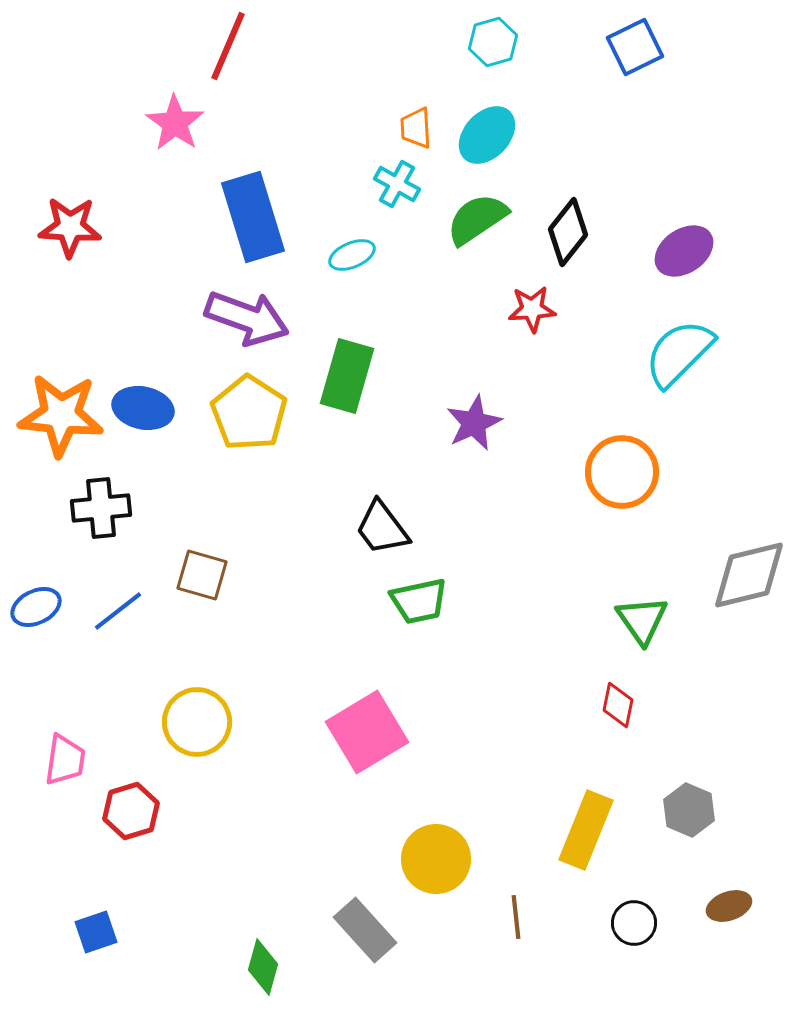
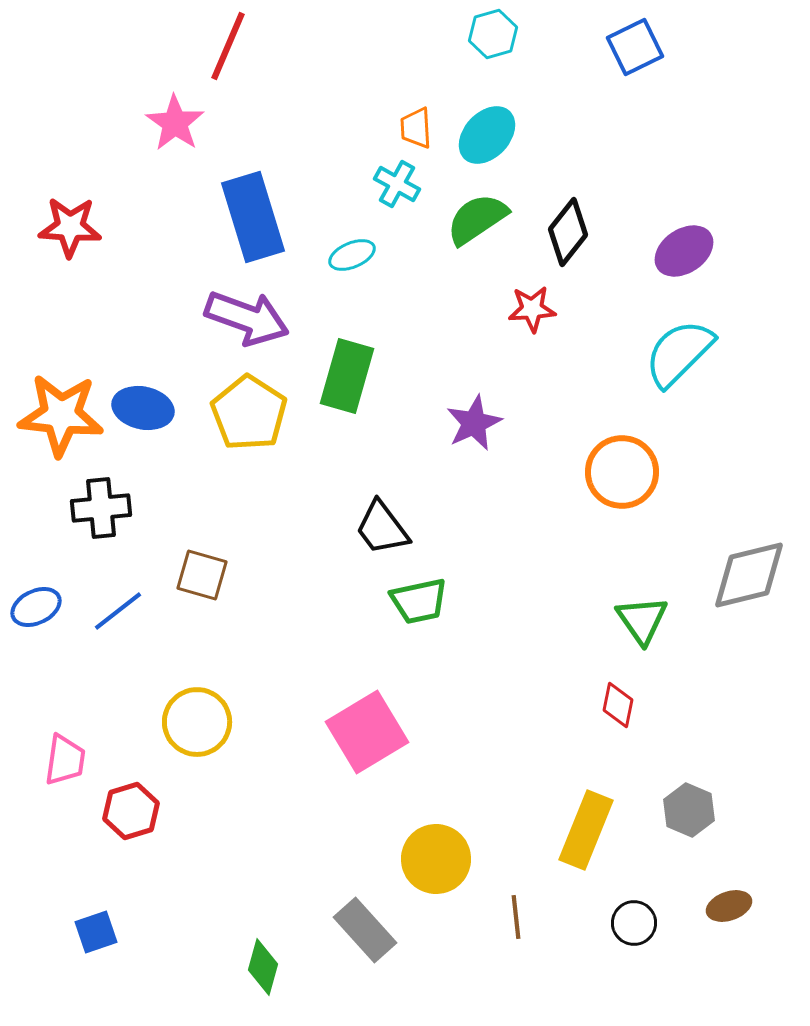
cyan hexagon at (493, 42): moved 8 px up
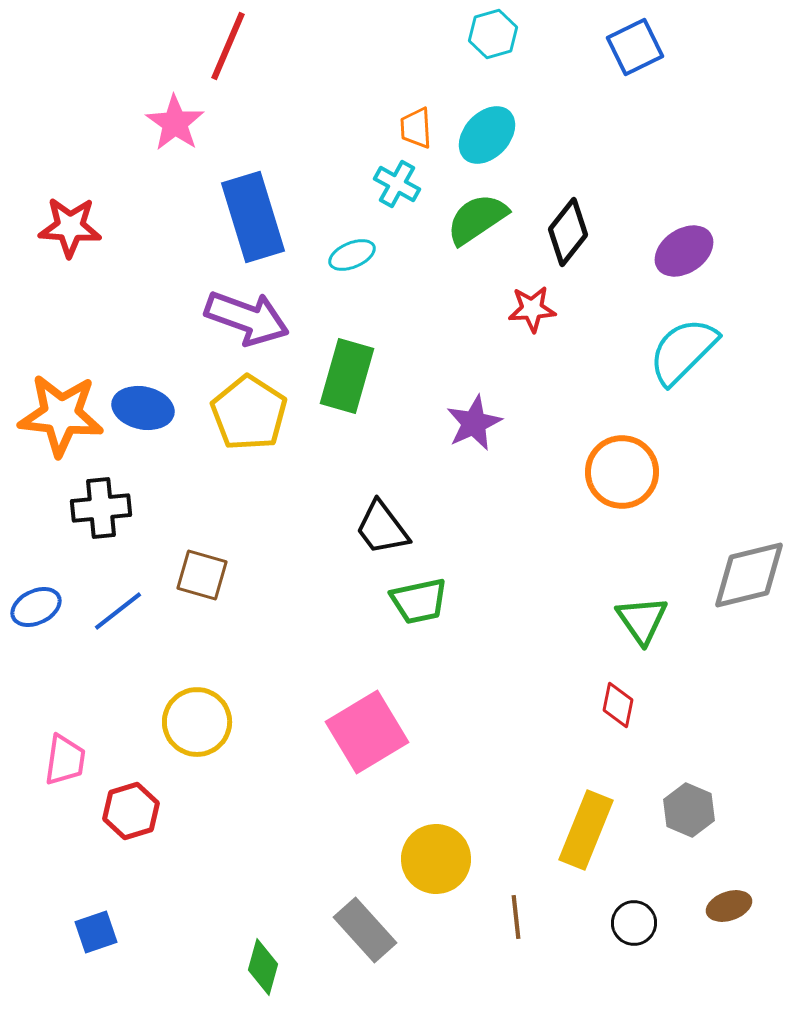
cyan semicircle at (679, 353): moved 4 px right, 2 px up
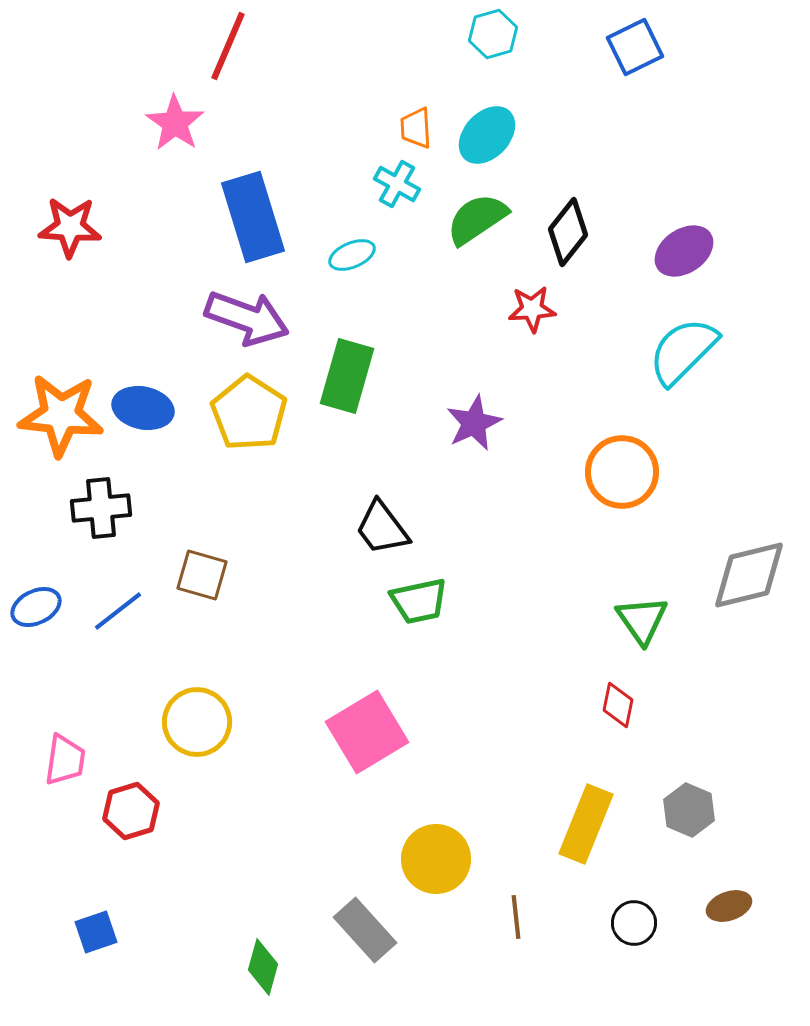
yellow rectangle at (586, 830): moved 6 px up
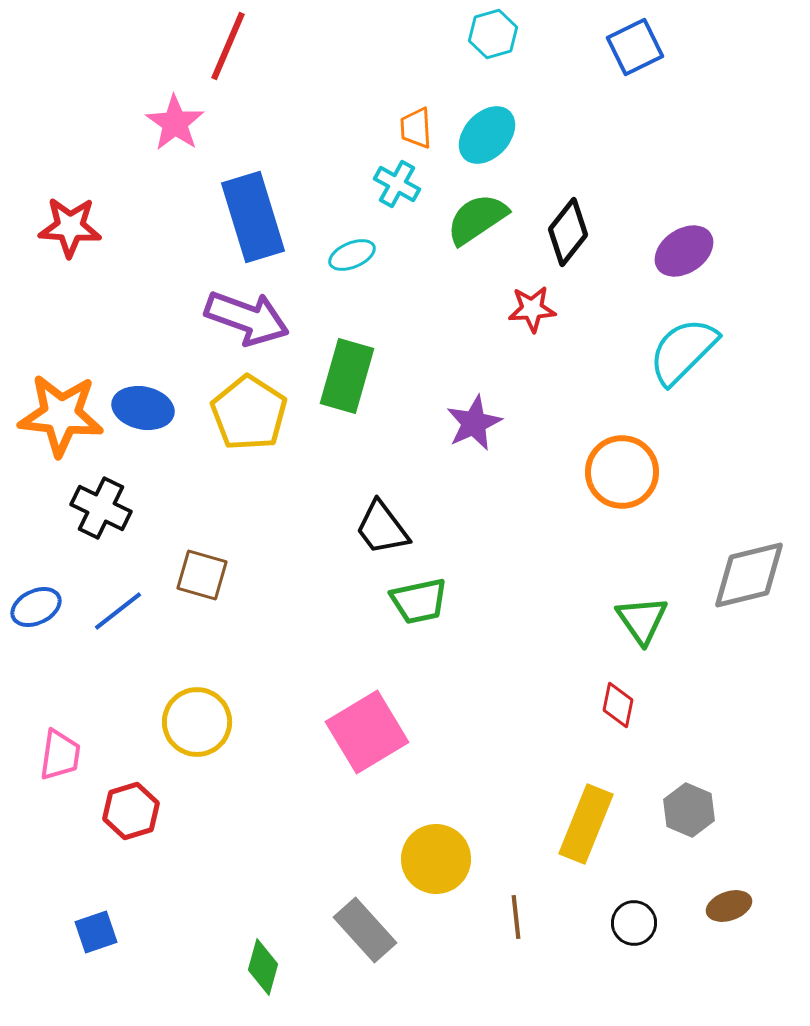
black cross at (101, 508): rotated 32 degrees clockwise
pink trapezoid at (65, 760): moved 5 px left, 5 px up
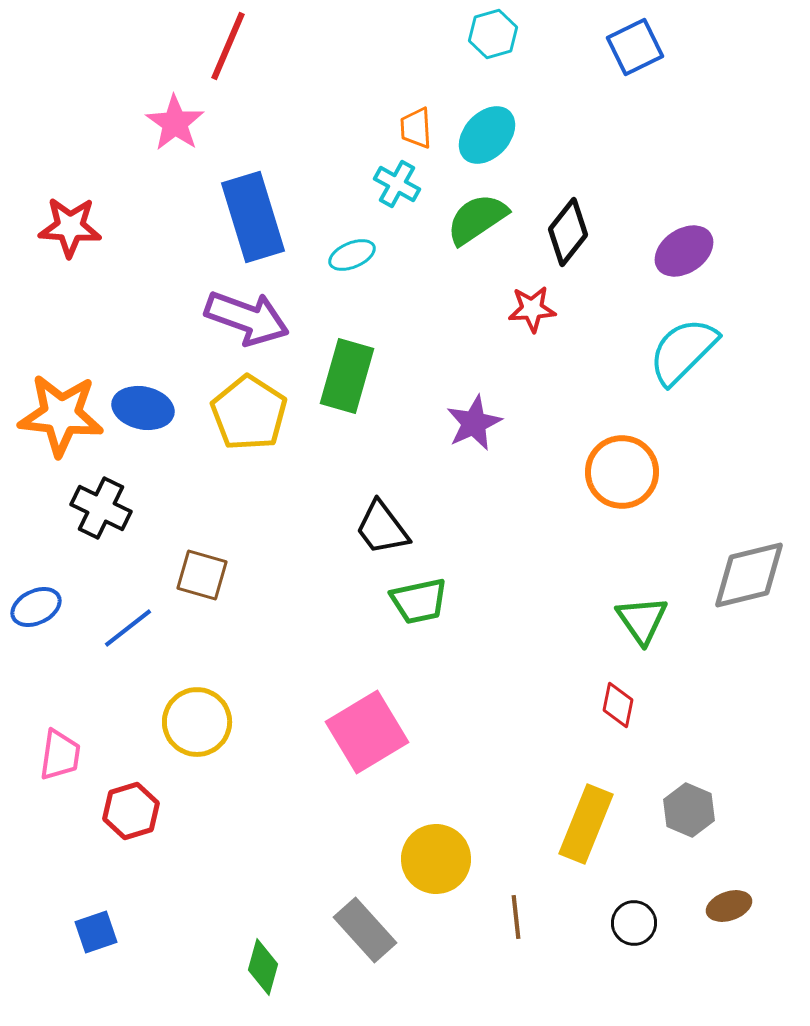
blue line at (118, 611): moved 10 px right, 17 px down
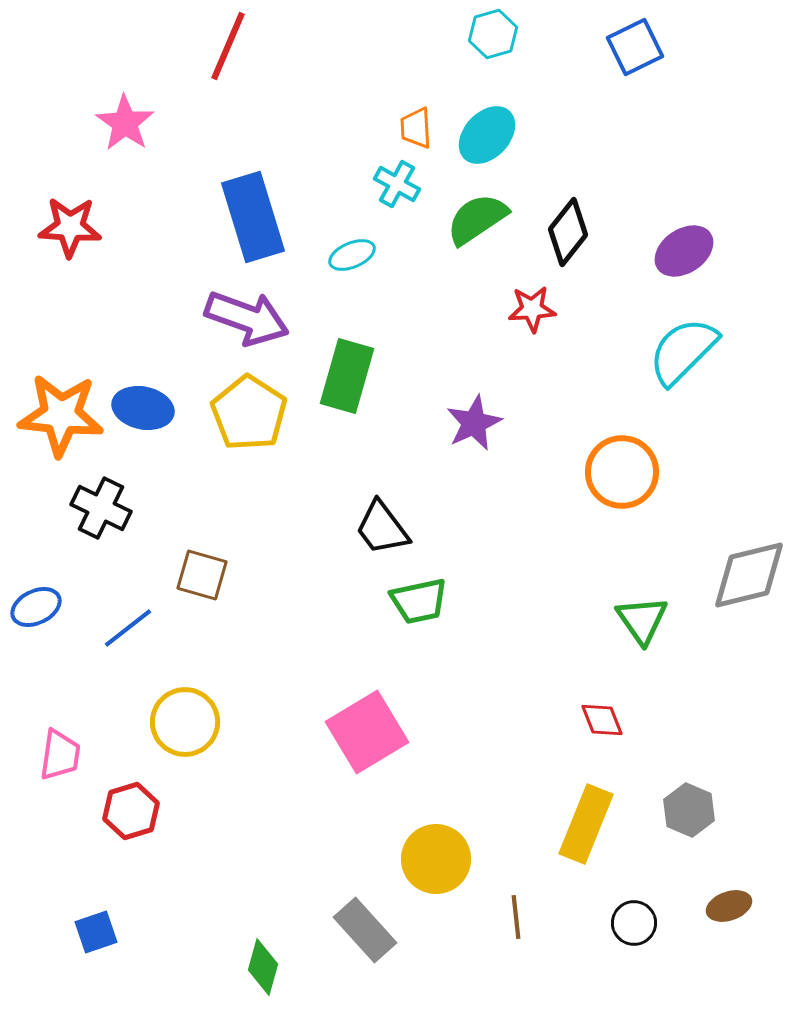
pink star at (175, 123): moved 50 px left
red diamond at (618, 705): moved 16 px left, 15 px down; rotated 33 degrees counterclockwise
yellow circle at (197, 722): moved 12 px left
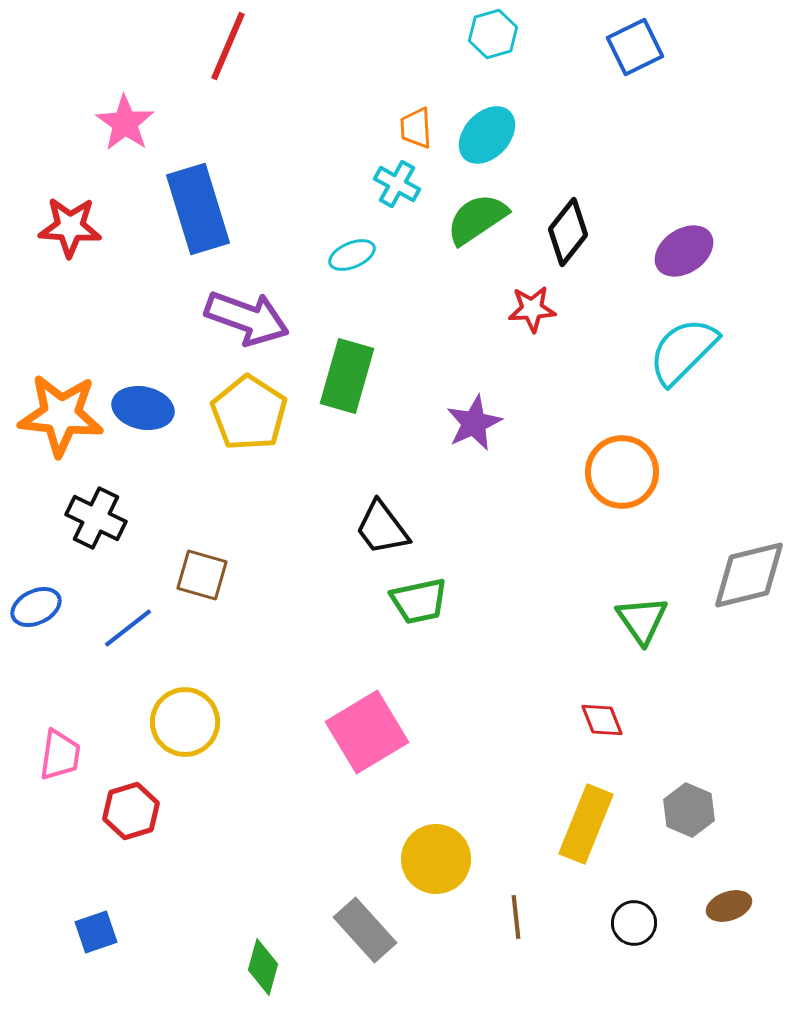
blue rectangle at (253, 217): moved 55 px left, 8 px up
black cross at (101, 508): moved 5 px left, 10 px down
